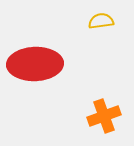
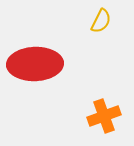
yellow semicircle: rotated 125 degrees clockwise
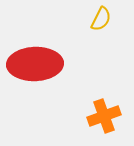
yellow semicircle: moved 2 px up
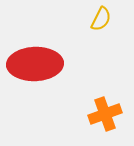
orange cross: moved 1 px right, 2 px up
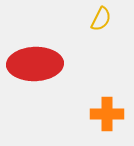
orange cross: moved 2 px right; rotated 20 degrees clockwise
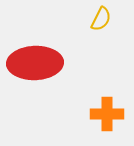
red ellipse: moved 1 px up
